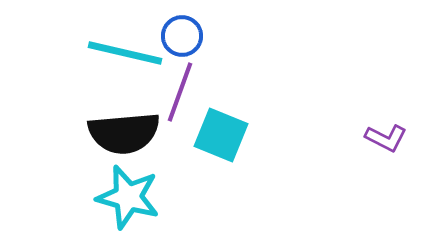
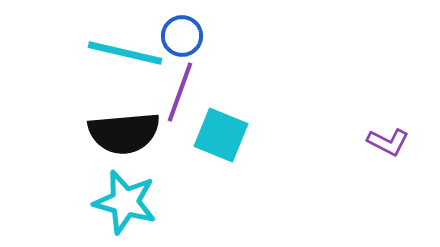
purple L-shape: moved 2 px right, 4 px down
cyan star: moved 3 px left, 5 px down
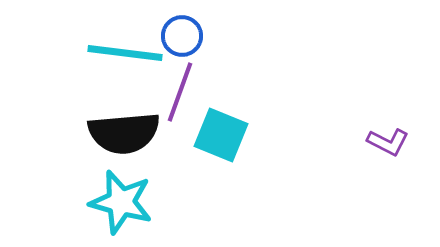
cyan line: rotated 6 degrees counterclockwise
cyan star: moved 4 px left
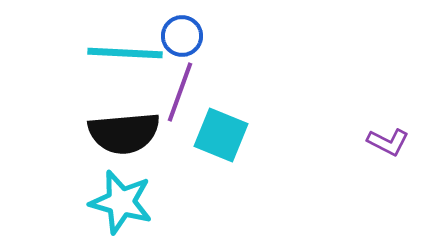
cyan line: rotated 4 degrees counterclockwise
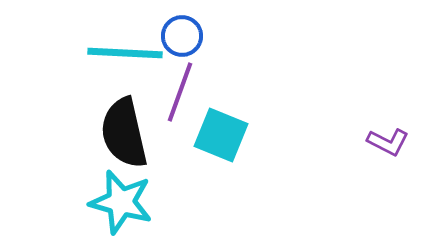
black semicircle: rotated 82 degrees clockwise
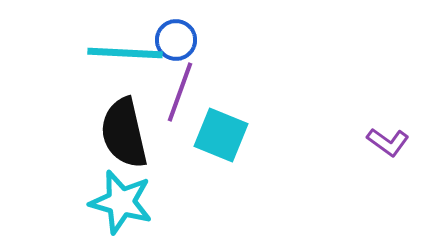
blue circle: moved 6 px left, 4 px down
purple L-shape: rotated 9 degrees clockwise
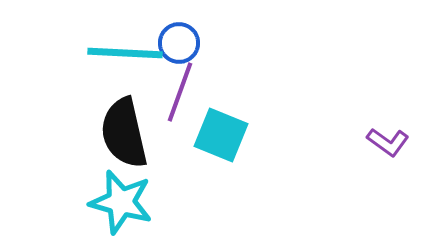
blue circle: moved 3 px right, 3 px down
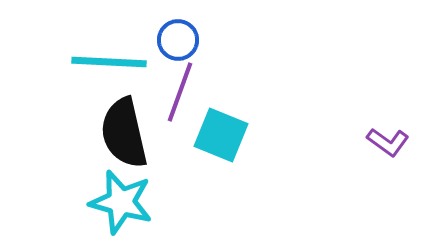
blue circle: moved 1 px left, 3 px up
cyan line: moved 16 px left, 9 px down
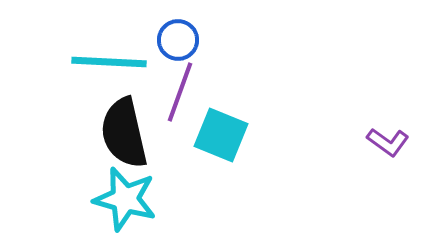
cyan star: moved 4 px right, 3 px up
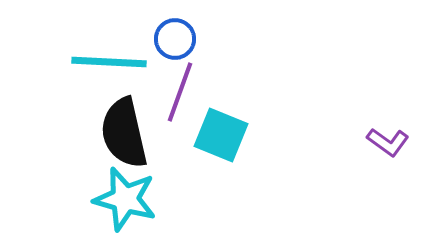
blue circle: moved 3 px left, 1 px up
